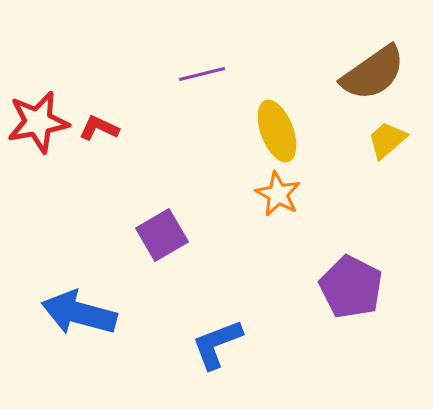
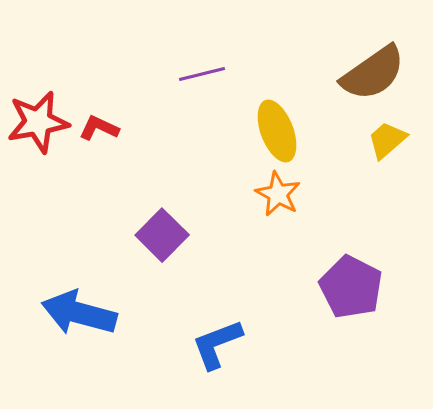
purple square: rotated 15 degrees counterclockwise
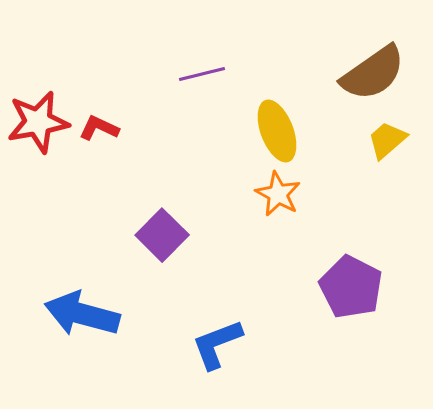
blue arrow: moved 3 px right, 1 px down
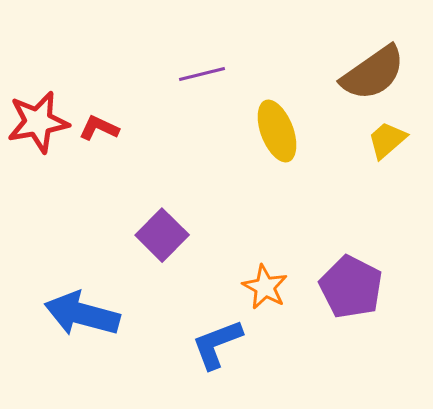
orange star: moved 13 px left, 93 px down
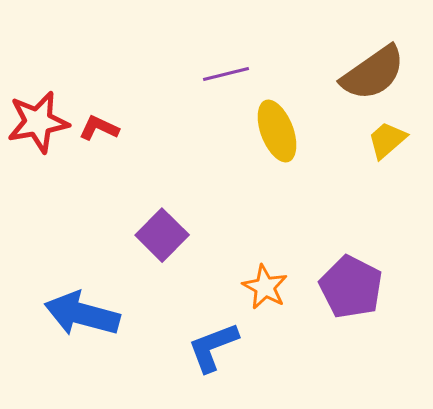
purple line: moved 24 px right
blue L-shape: moved 4 px left, 3 px down
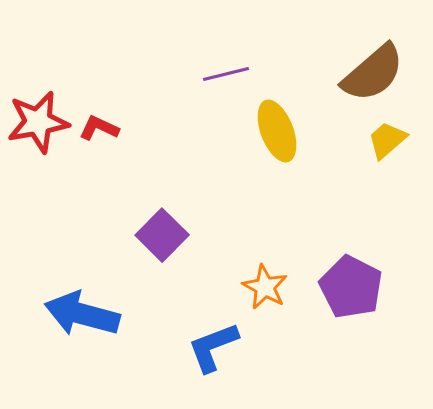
brown semicircle: rotated 6 degrees counterclockwise
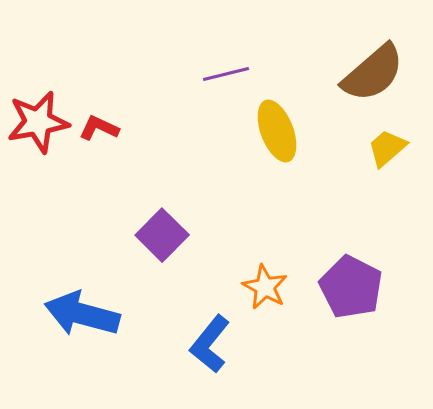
yellow trapezoid: moved 8 px down
blue L-shape: moved 3 px left, 3 px up; rotated 30 degrees counterclockwise
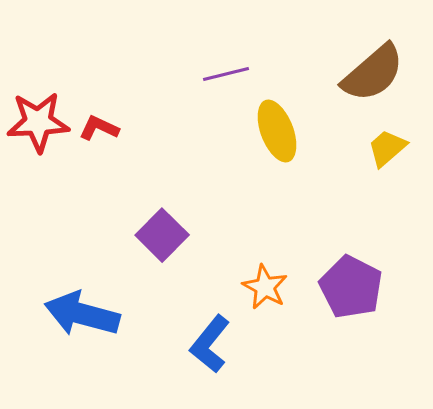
red star: rotated 8 degrees clockwise
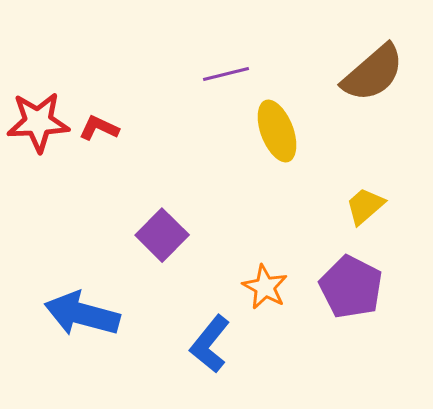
yellow trapezoid: moved 22 px left, 58 px down
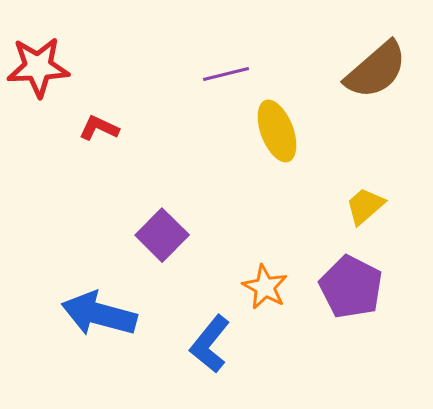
brown semicircle: moved 3 px right, 3 px up
red star: moved 55 px up
blue arrow: moved 17 px right
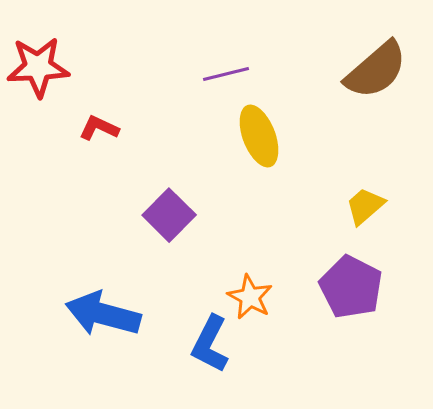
yellow ellipse: moved 18 px left, 5 px down
purple square: moved 7 px right, 20 px up
orange star: moved 15 px left, 10 px down
blue arrow: moved 4 px right
blue L-shape: rotated 12 degrees counterclockwise
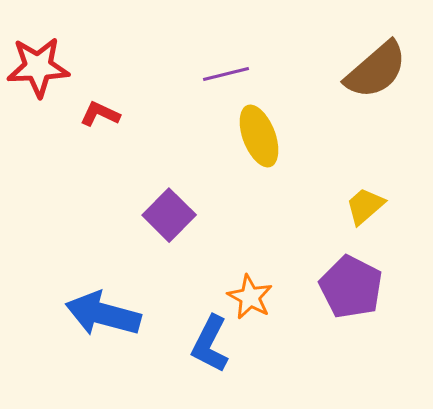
red L-shape: moved 1 px right, 14 px up
